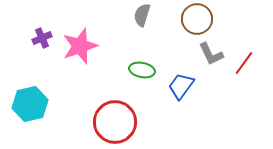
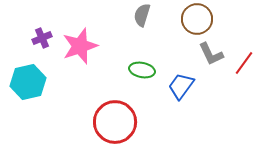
cyan hexagon: moved 2 px left, 22 px up
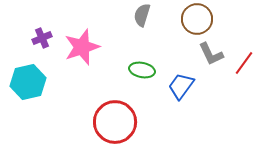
pink star: moved 2 px right, 1 px down
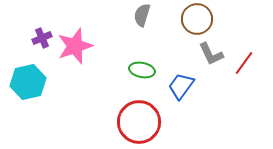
pink star: moved 7 px left, 1 px up
red circle: moved 24 px right
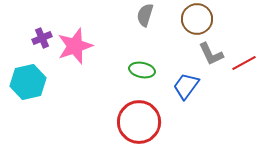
gray semicircle: moved 3 px right
red line: rotated 25 degrees clockwise
blue trapezoid: moved 5 px right
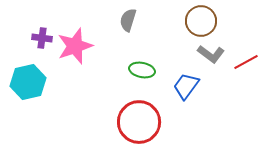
gray semicircle: moved 17 px left, 5 px down
brown circle: moved 4 px right, 2 px down
purple cross: rotated 30 degrees clockwise
gray L-shape: rotated 28 degrees counterclockwise
red line: moved 2 px right, 1 px up
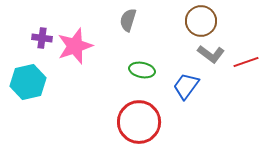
red line: rotated 10 degrees clockwise
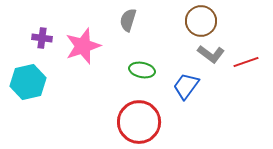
pink star: moved 8 px right
